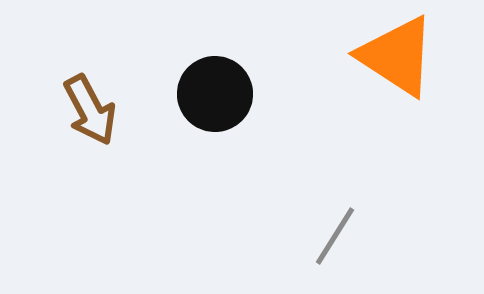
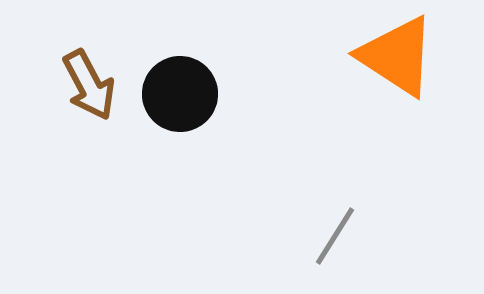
black circle: moved 35 px left
brown arrow: moved 1 px left, 25 px up
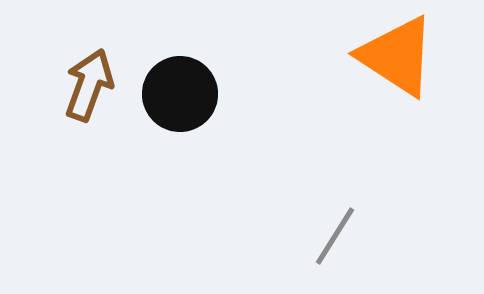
brown arrow: rotated 132 degrees counterclockwise
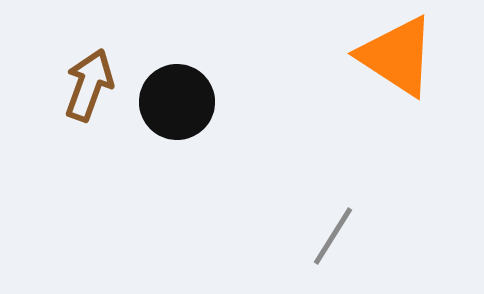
black circle: moved 3 px left, 8 px down
gray line: moved 2 px left
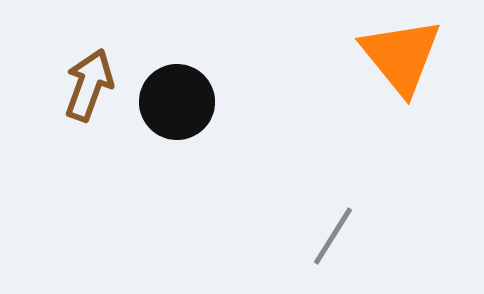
orange triangle: moved 4 px right; rotated 18 degrees clockwise
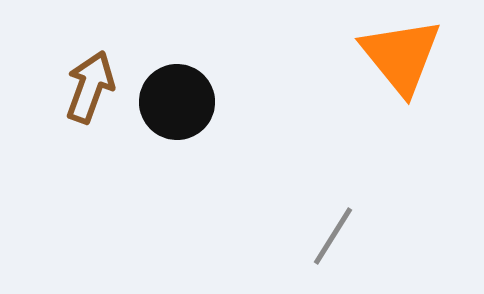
brown arrow: moved 1 px right, 2 px down
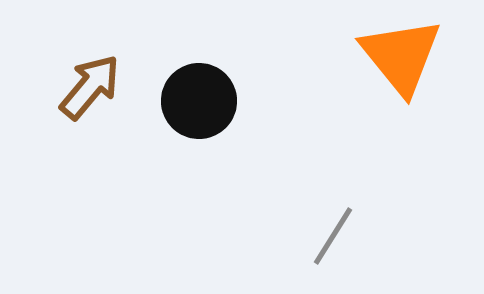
brown arrow: rotated 20 degrees clockwise
black circle: moved 22 px right, 1 px up
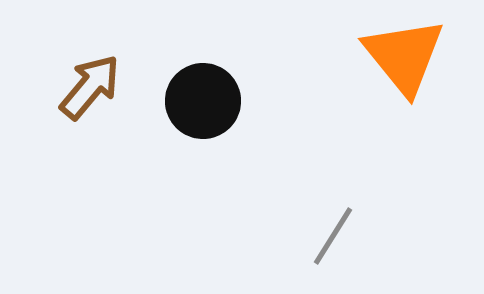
orange triangle: moved 3 px right
black circle: moved 4 px right
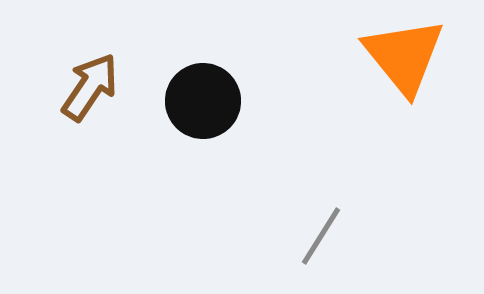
brown arrow: rotated 6 degrees counterclockwise
gray line: moved 12 px left
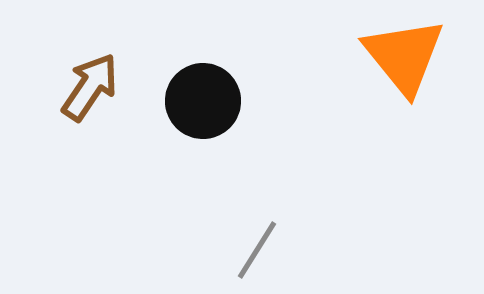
gray line: moved 64 px left, 14 px down
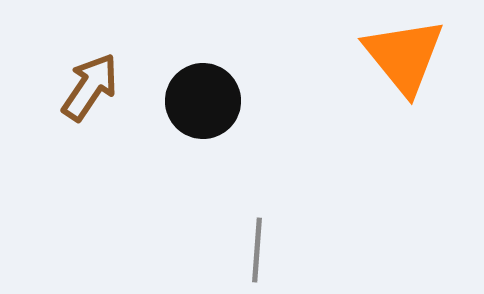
gray line: rotated 28 degrees counterclockwise
